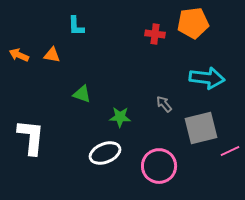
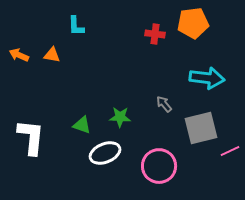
green triangle: moved 31 px down
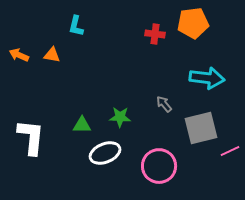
cyan L-shape: rotated 15 degrees clockwise
green triangle: rotated 18 degrees counterclockwise
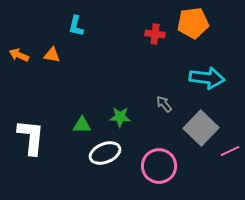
gray square: rotated 32 degrees counterclockwise
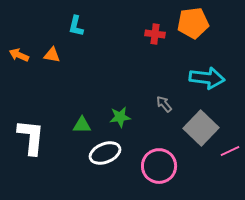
green star: rotated 10 degrees counterclockwise
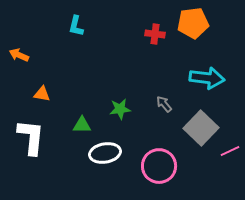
orange triangle: moved 10 px left, 39 px down
green star: moved 8 px up
white ellipse: rotated 12 degrees clockwise
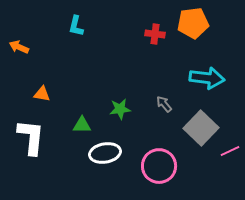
orange arrow: moved 8 px up
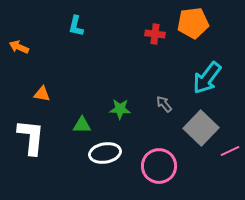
cyan arrow: rotated 120 degrees clockwise
green star: rotated 10 degrees clockwise
